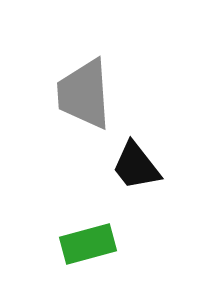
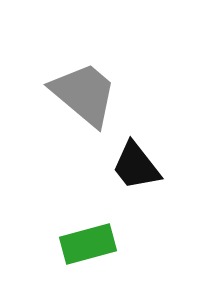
gray trapezoid: rotated 134 degrees clockwise
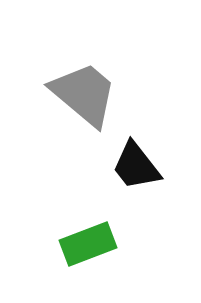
green rectangle: rotated 6 degrees counterclockwise
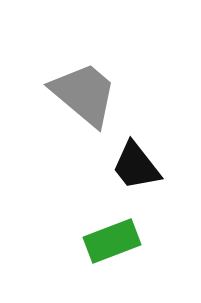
green rectangle: moved 24 px right, 3 px up
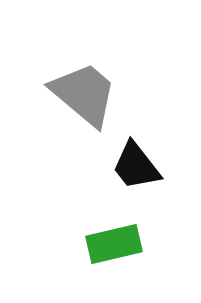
green rectangle: moved 2 px right, 3 px down; rotated 8 degrees clockwise
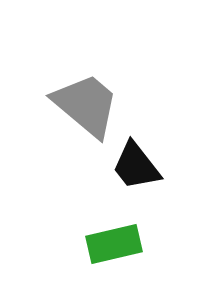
gray trapezoid: moved 2 px right, 11 px down
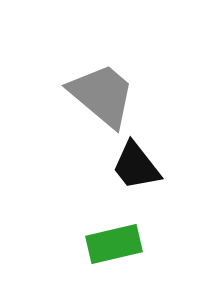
gray trapezoid: moved 16 px right, 10 px up
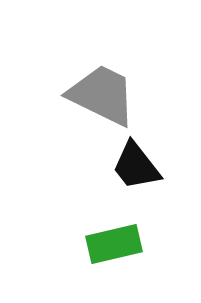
gray trapezoid: rotated 14 degrees counterclockwise
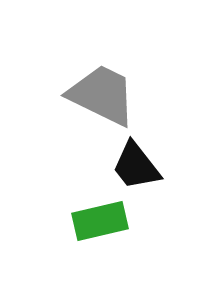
green rectangle: moved 14 px left, 23 px up
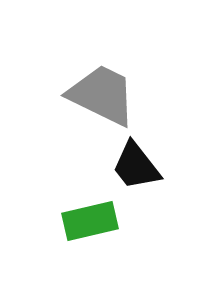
green rectangle: moved 10 px left
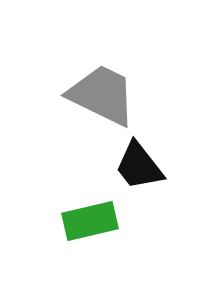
black trapezoid: moved 3 px right
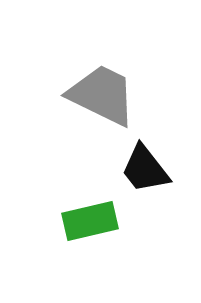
black trapezoid: moved 6 px right, 3 px down
